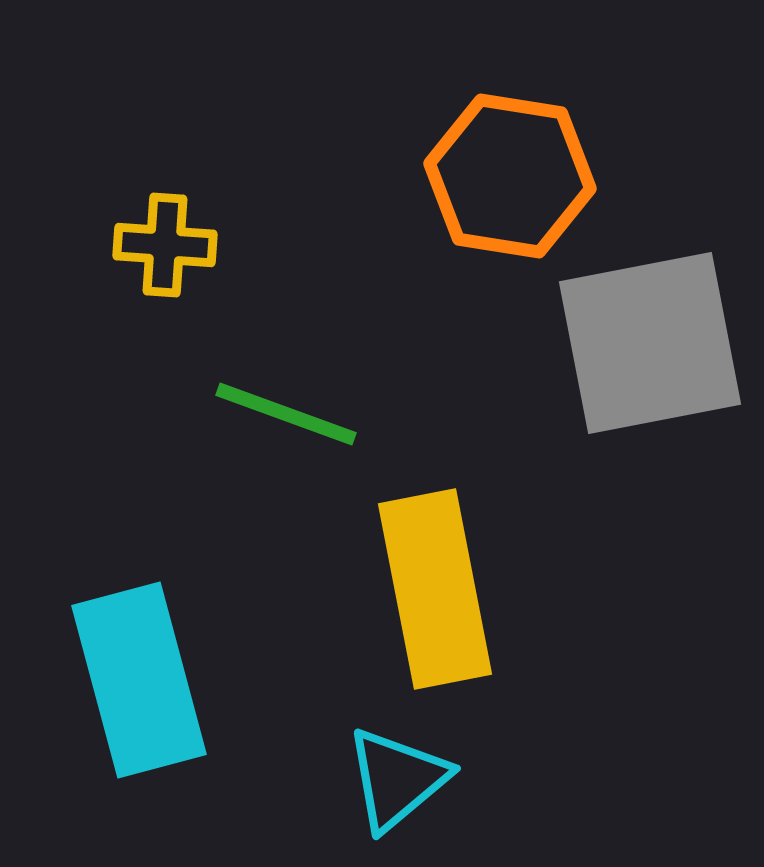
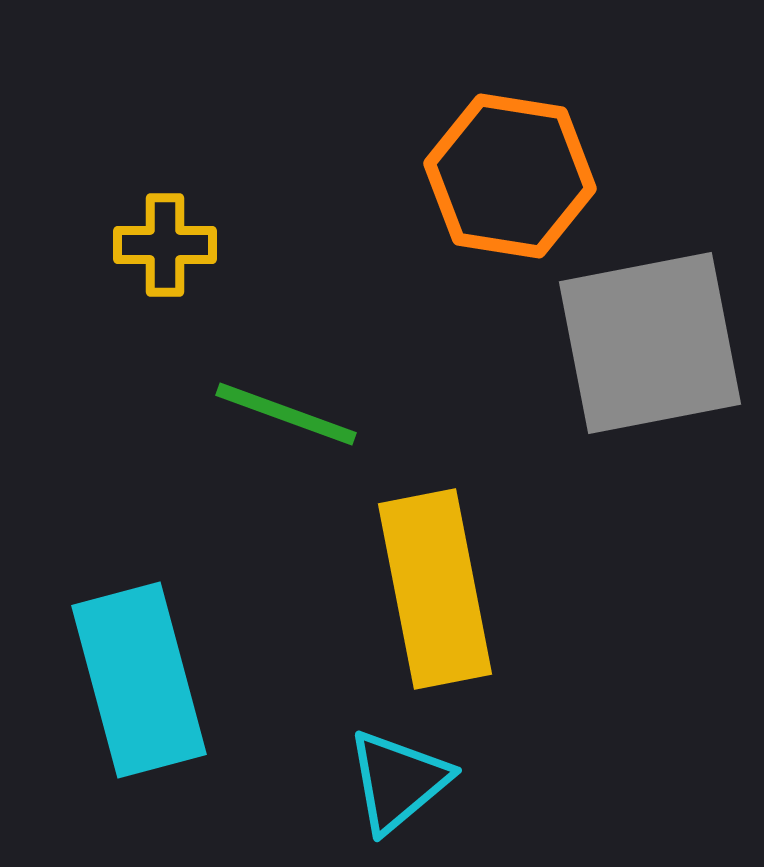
yellow cross: rotated 4 degrees counterclockwise
cyan triangle: moved 1 px right, 2 px down
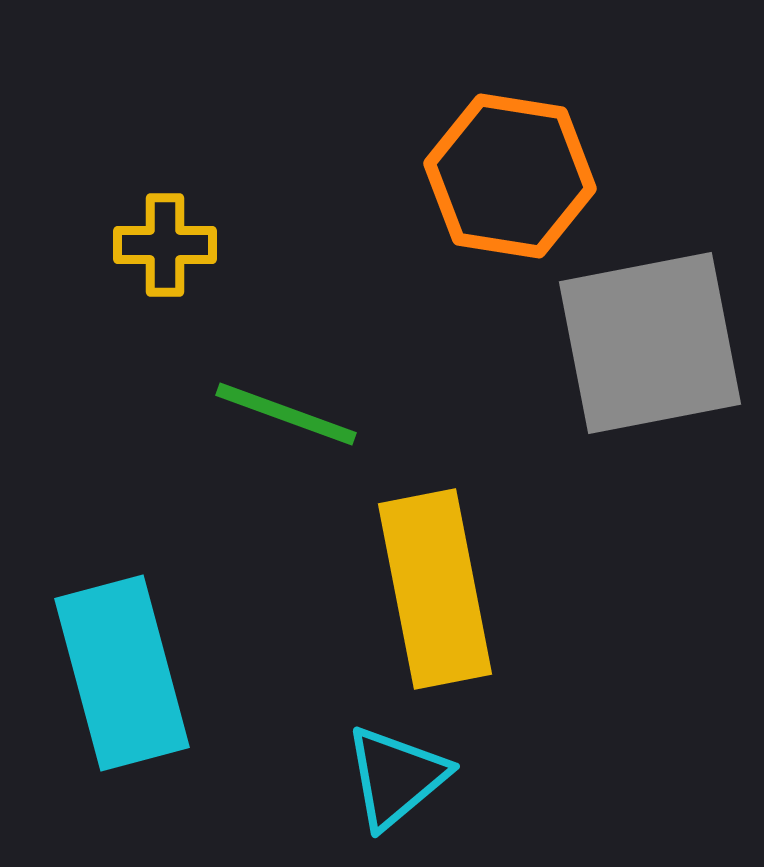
cyan rectangle: moved 17 px left, 7 px up
cyan triangle: moved 2 px left, 4 px up
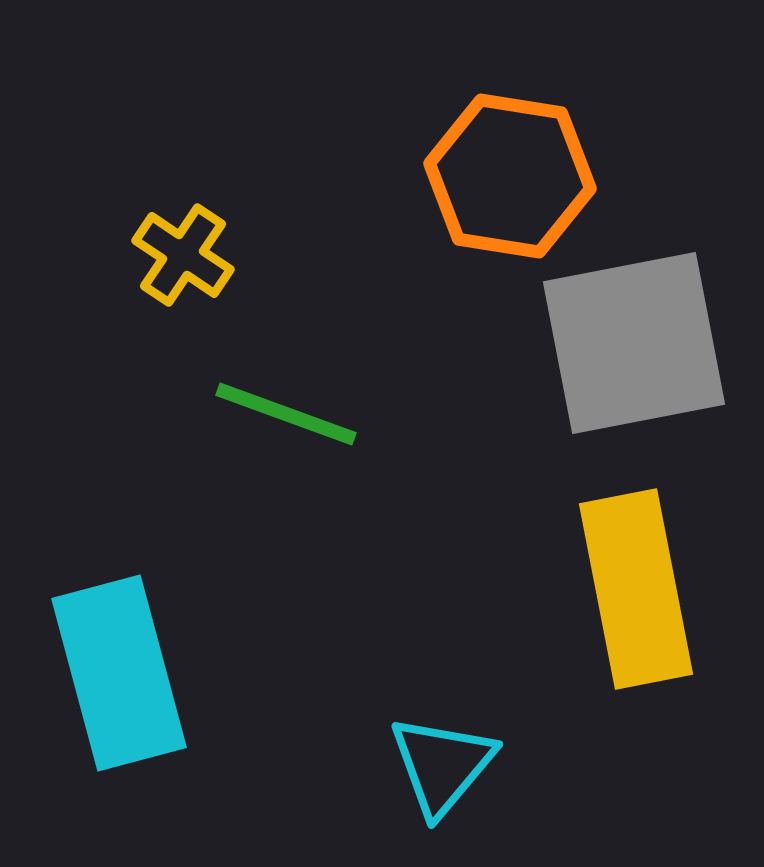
yellow cross: moved 18 px right, 10 px down; rotated 34 degrees clockwise
gray square: moved 16 px left
yellow rectangle: moved 201 px right
cyan rectangle: moved 3 px left
cyan triangle: moved 46 px right, 12 px up; rotated 10 degrees counterclockwise
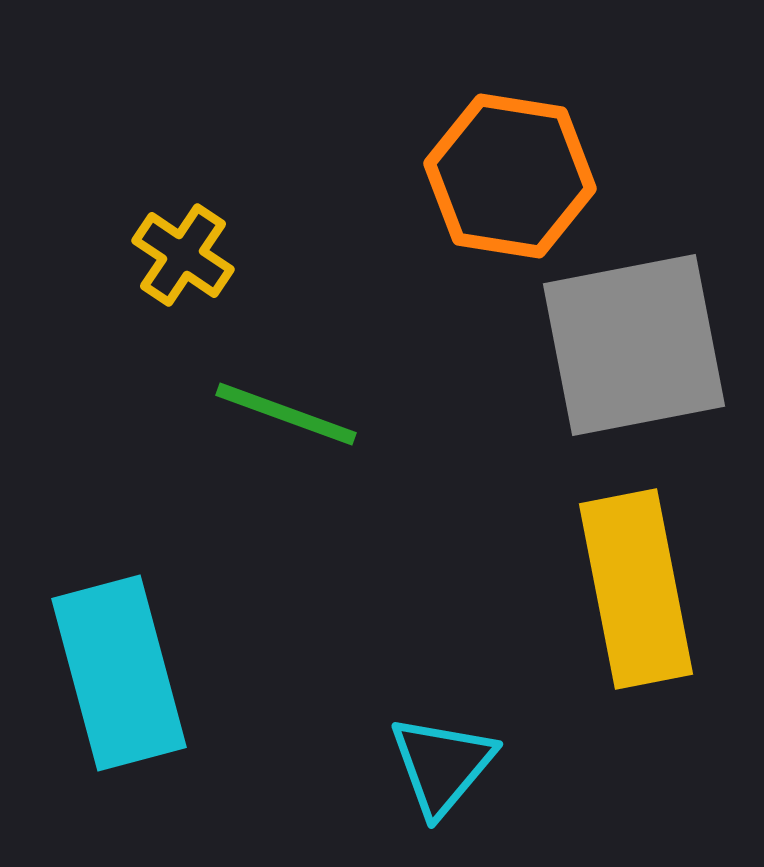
gray square: moved 2 px down
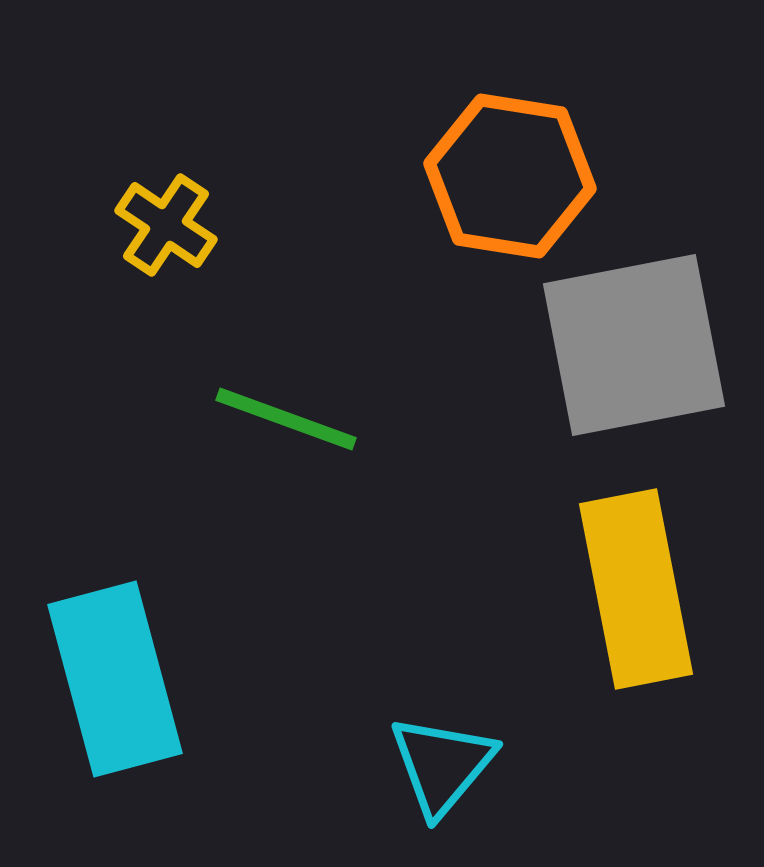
yellow cross: moved 17 px left, 30 px up
green line: moved 5 px down
cyan rectangle: moved 4 px left, 6 px down
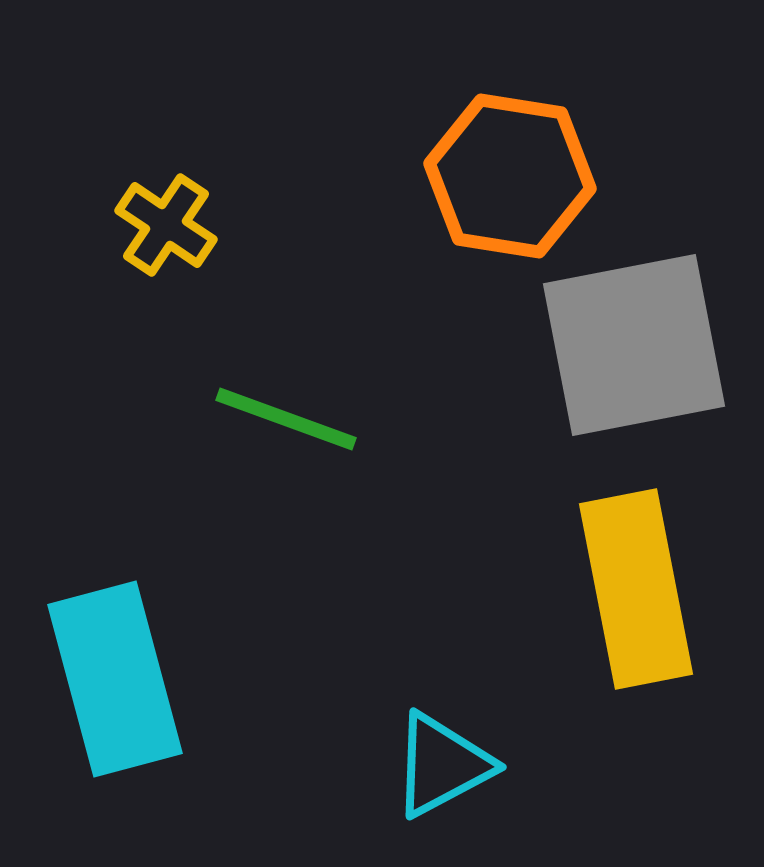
cyan triangle: rotated 22 degrees clockwise
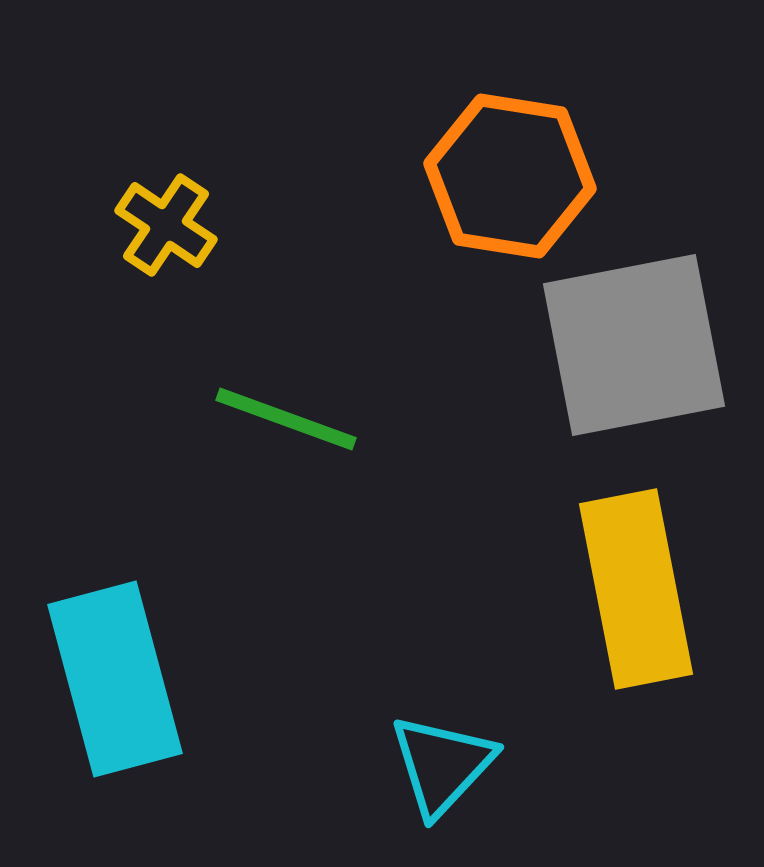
cyan triangle: rotated 19 degrees counterclockwise
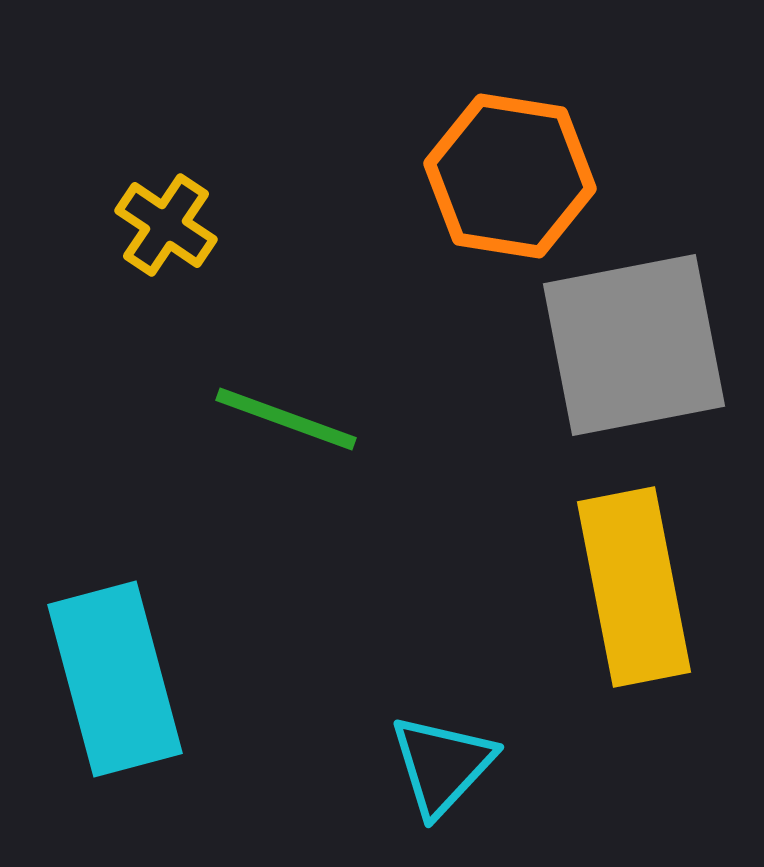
yellow rectangle: moved 2 px left, 2 px up
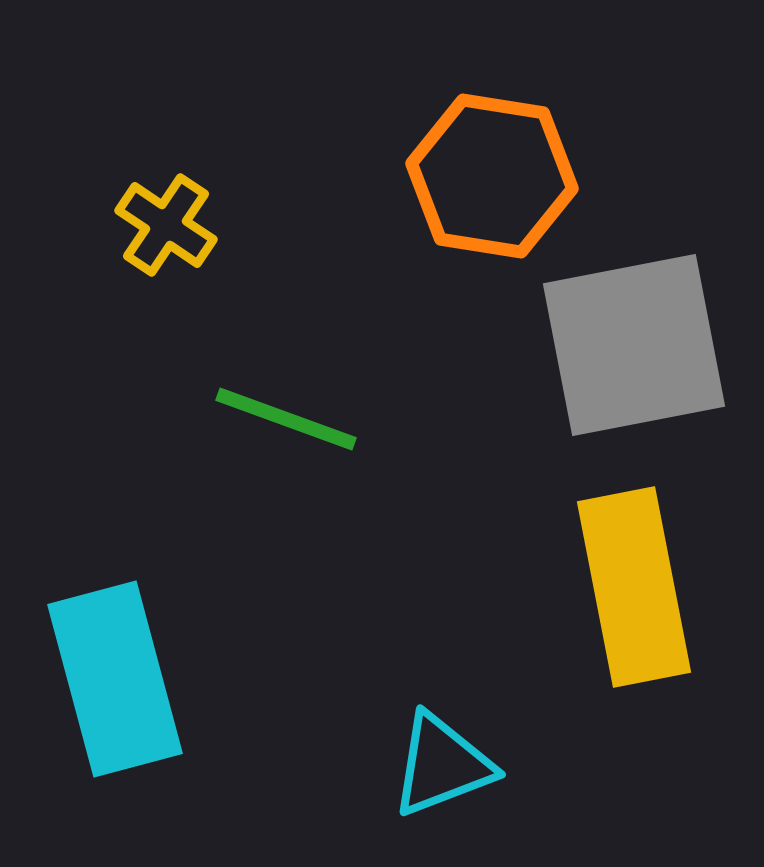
orange hexagon: moved 18 px left
cyan triangle: rotated 26 degrees clockwise
